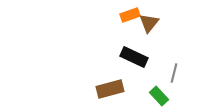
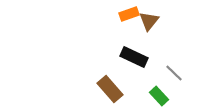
orange rectangle: moved 1 px left, 1 px up
brown triangle: moved 2 px up
gray line: rotated 60 degrees counterclockwise
brown rectangle: rotated 64 degrees clockwise
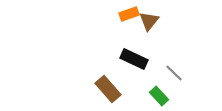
black rectangle: moved 2 px down
brown rectangle: moved 2 px left
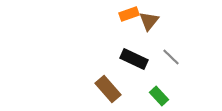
gray line: moved 3 px left, 16 px up
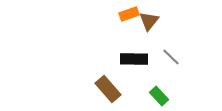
black rectangle: rotated 24 degrees counterclockwise
